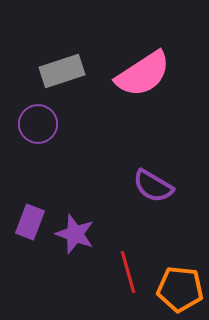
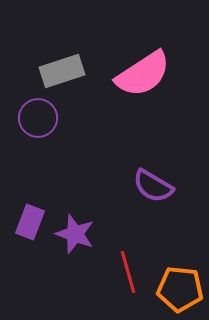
purple circle: moved 6 px up
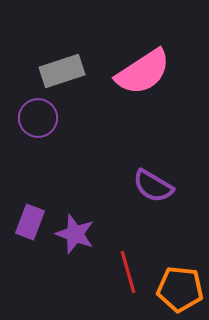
pink semicircle: moved 2 px up
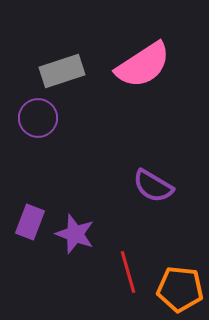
pink semicircle: moved 7 px up
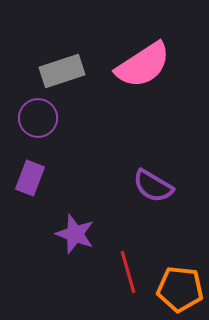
purple rectangle: moved 44 px up
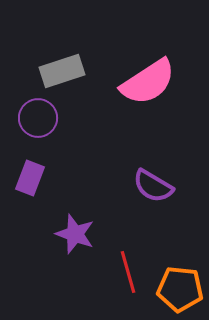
pink semicircle: moved 5 px right, 17 px down
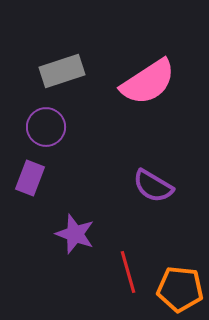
purple circle: moved 8 px right, 9 px down
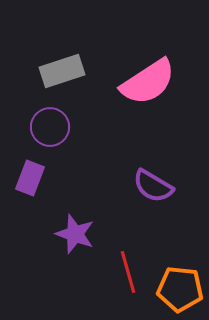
purple circle: moved 4 px right
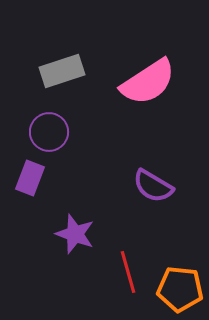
purple circle: moved 1 px left, 5 px down
